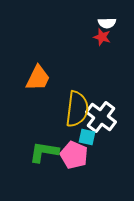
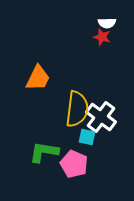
pink pentagon: moved 9 px down
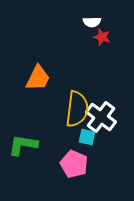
white semicircle: moved 15 px left, 1 px up
green L-shape: moved 21 px left, 7 px up
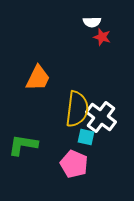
cyan square: moved 1 px left
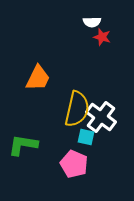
yellow semicircle: rotated 6 degrees clockwise
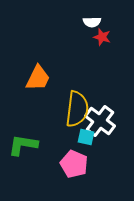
yellow semicircle: rotated 6 degrees counterclockwise
white cross: moved 1 px left, 4 px down
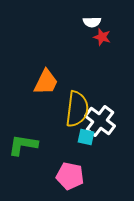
orange trapezoid: moved 8 px right, 4 px down
pink pentagon: moved 4 px left, 12 px down; rotated 12 degrees counterclockwise
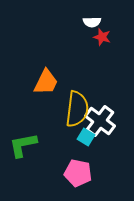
cyan square: rotated 18 degrees clockwise
green L-shape: rotated 20 degrees counterclockwise
pink pentagon: moved 8 px right, 3 px up
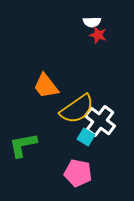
red star: moved 4 px left, 2 px up
orange trapezoid: moved 4 px down; rotated 116 degrees clockwise
yellow semicircle: rotated 48 degrees clockwise
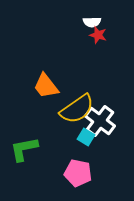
green L-shape: moved 1 px right, 4 px down
